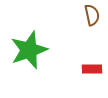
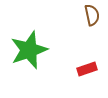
red rectangle: moved 5 px left; rotated 18 degrees counterclockwise
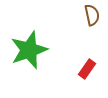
red rectangle: rotated 36 degrees counterclockwise
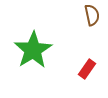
green star: moved 4 px right; rotated 12 degrees counterclockwise
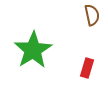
red rectangle: moved 1 px up; rotated 18 degrees counterclockwise
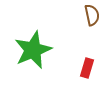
green star: rotated 9 degrees clockwise
